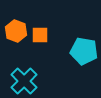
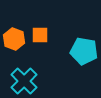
orange hexagon: moved 2 px left, 8 px down
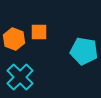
orange square: moved 1 px left, 3 px up
cyan cross: moved 4 px left, 4 px up
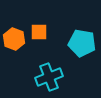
cyan pentagon: moved 2 px left, 8 px up
cyan cross: moved 29 px right; rotated 24 degrees clockwise
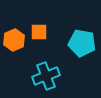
orange hexagon: moved 1 px down; rotated 15 degrees clockwise
cyan cross: moved 3 px left, 1 px up
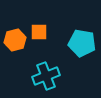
orange hexagon: moved 1 px right; rotated 10 degrees clockwise
